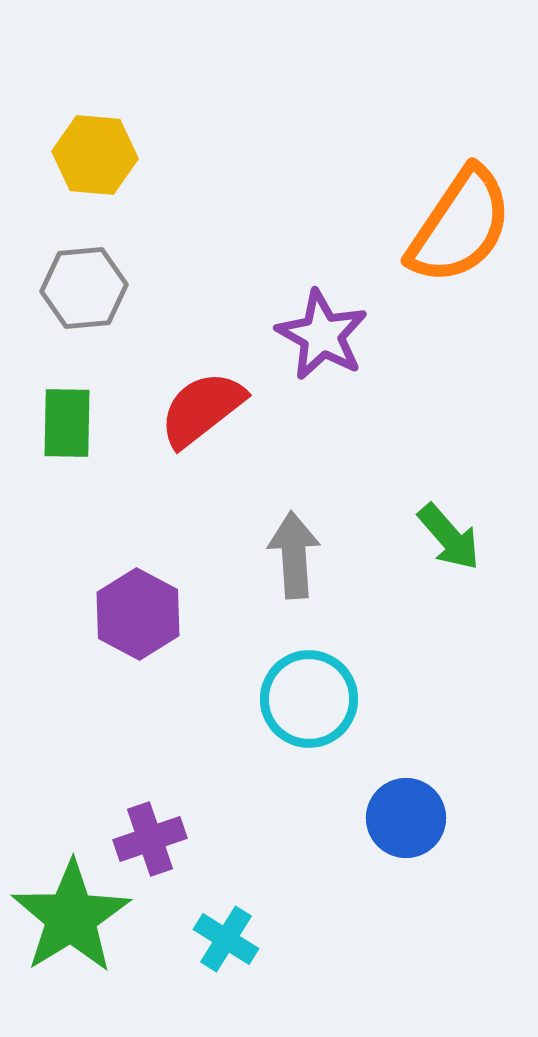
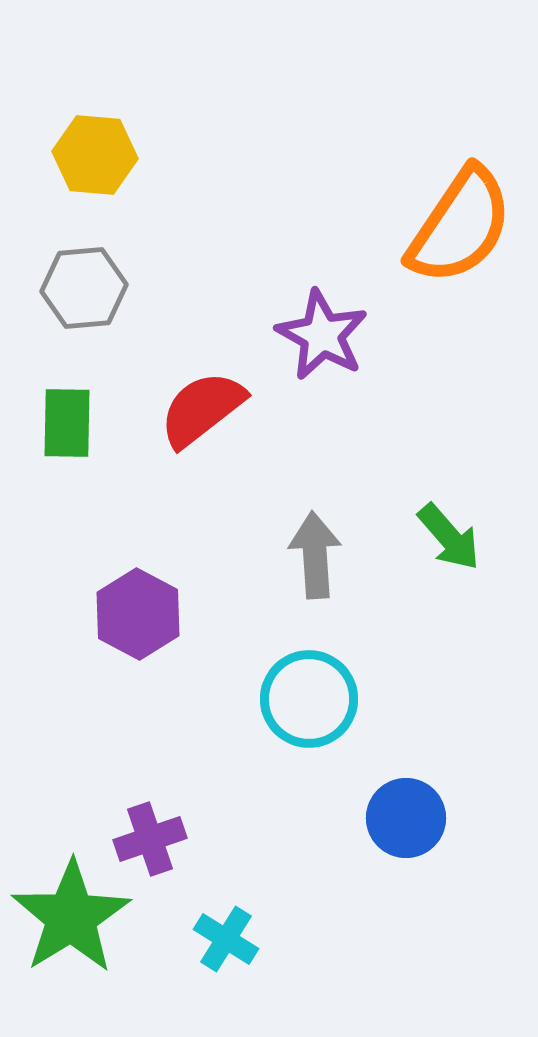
gray arrow: moved 21 px right
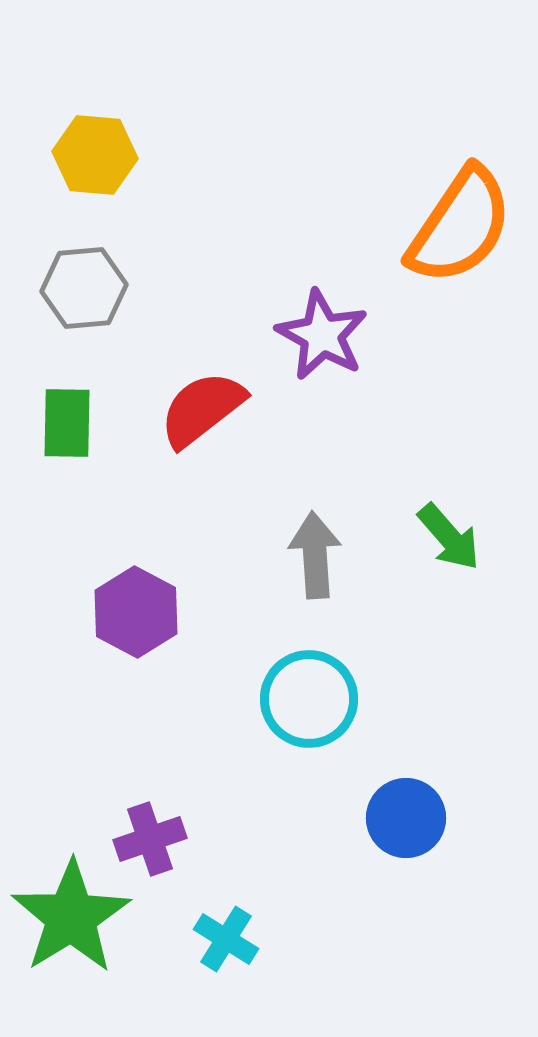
purple hexagon: moved 2 px left, 2 px up
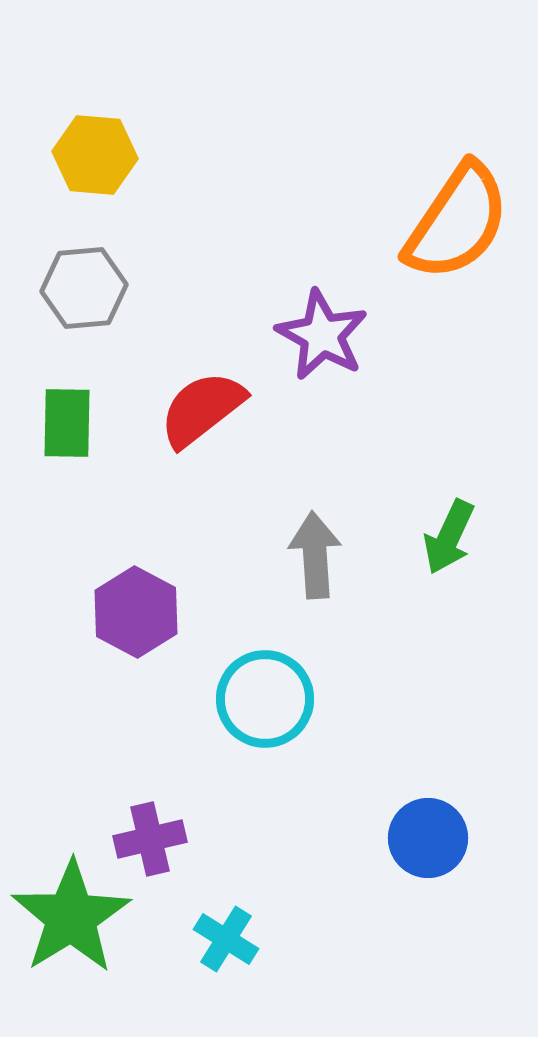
orange semicircle: moved 3 px left, 4 px up
green arrow: rotated 66 degrees clockwise
cyan circle: moved 44 px left
blue circle: moved 22 px right, 20 px down
purple cross: rotated 6 degrees clockwise
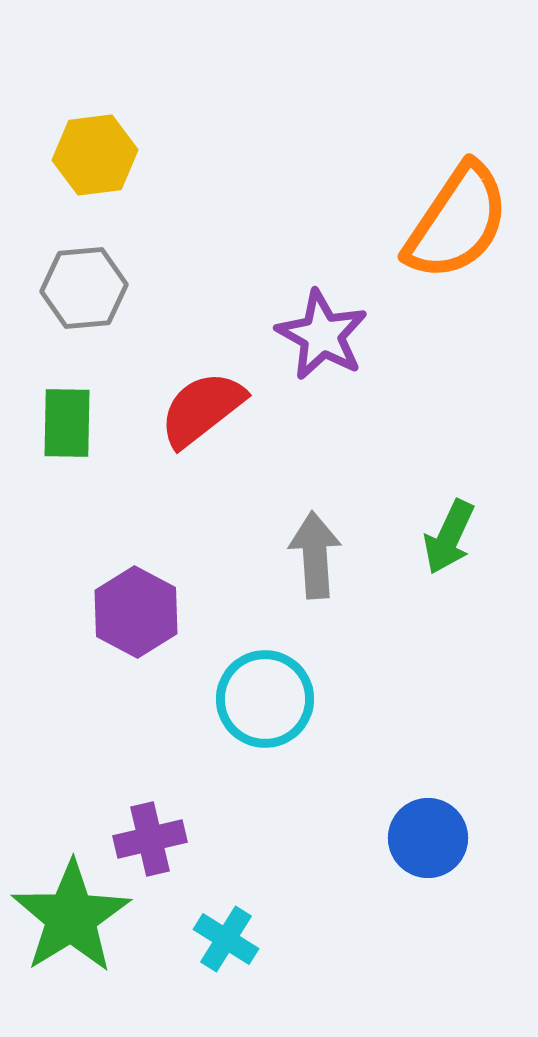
yellow hexagon: rotated 12 degrees counterclockwise
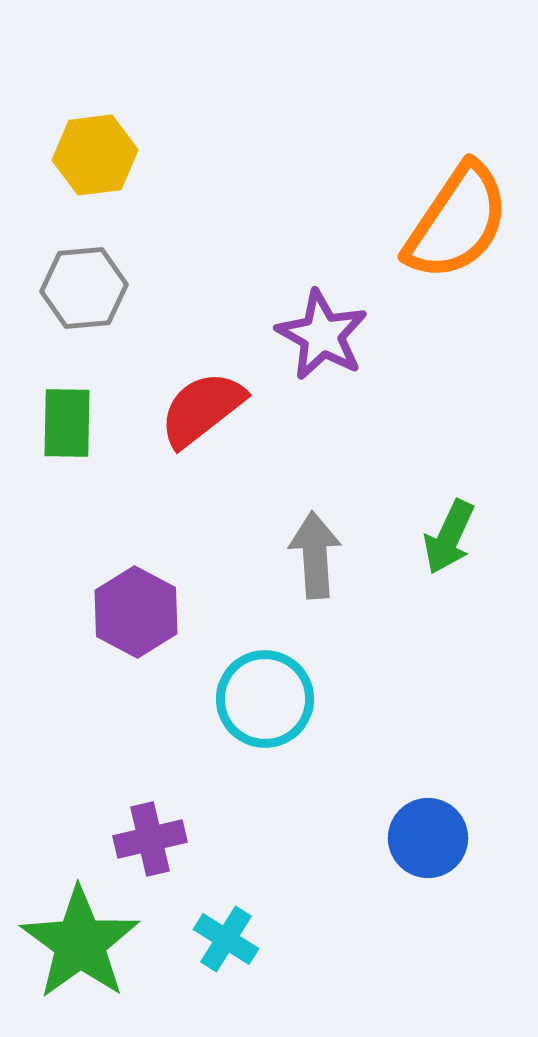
green star: moved 9 px right, 26 px down; rotated 4 degrees counterclockwise
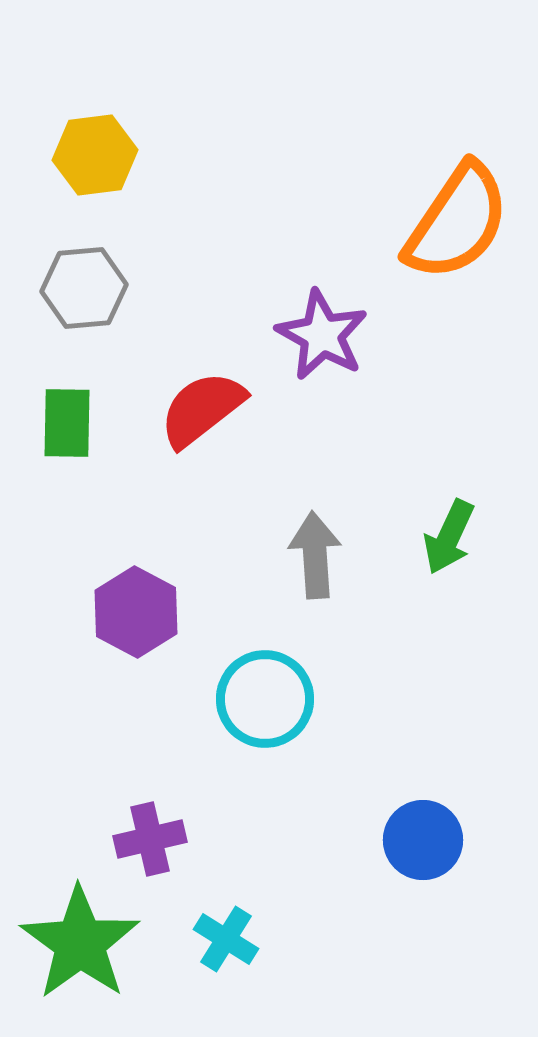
blue circle: moved 5 px left, 2 px down
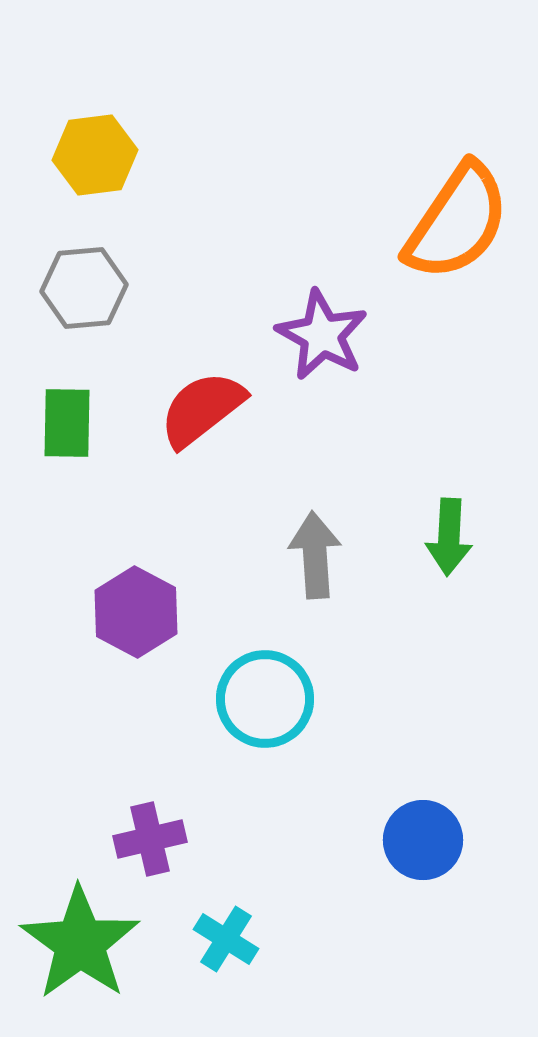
green arrow: rotated 22 degrees counterclockwise
